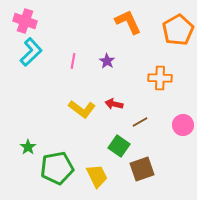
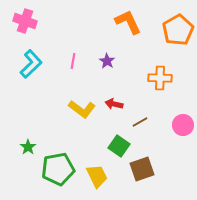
cyan L-shape: moved 12 px down
green pentagon: moved 1 px right, 1 px down
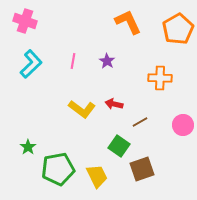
orange pentagon: moved 1 px up
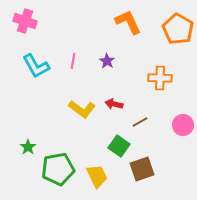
orange pentagon: rotated 12 degrees counterclockwise
cyan L-shape: moved 5 px right, 2 px down; rotated 104 degrees clockwise
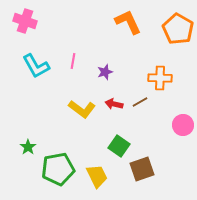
purple star: moved 2 px left, 11 px down; rotated 21 degrees clockwise
brown line: moved 20 px up
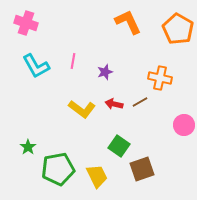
pink cross: moved 1 px right, 2 px down
orange cross: rotated 10 degrees clockwise
pink circle: moved 1 px right
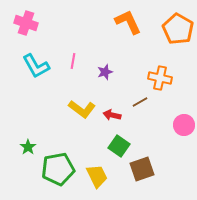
red arrow: moved 2 px left, 11 px down
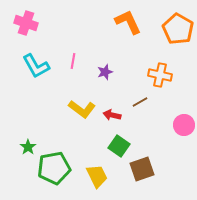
orange cross: moved 3 px up
green pentagon: moved 4 px left, 1 px up
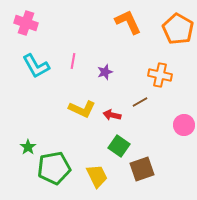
yellow L-shape: rotated 12 degrees counterclockwise
